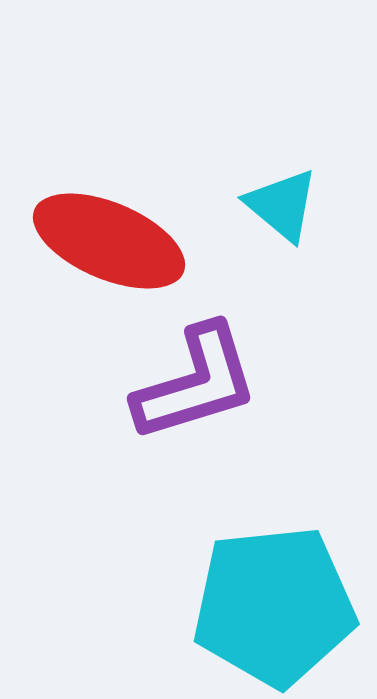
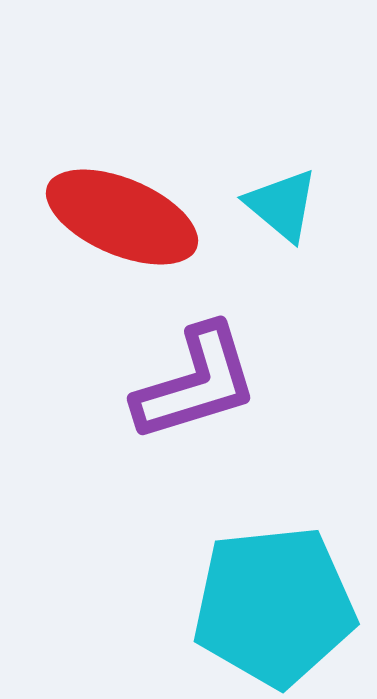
red ellipse: moved 13 px right, 24 px up
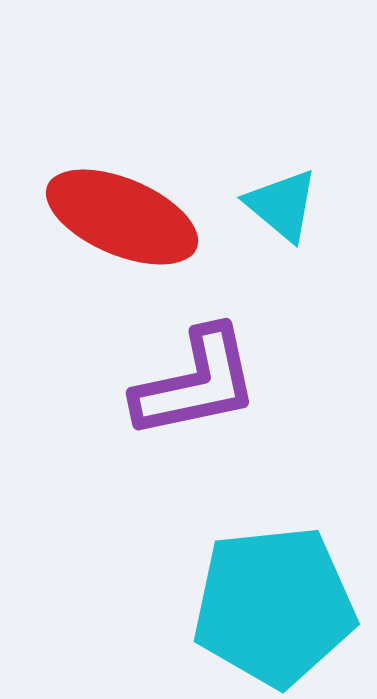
purple L-shape: rotated 5 degrees clockwise
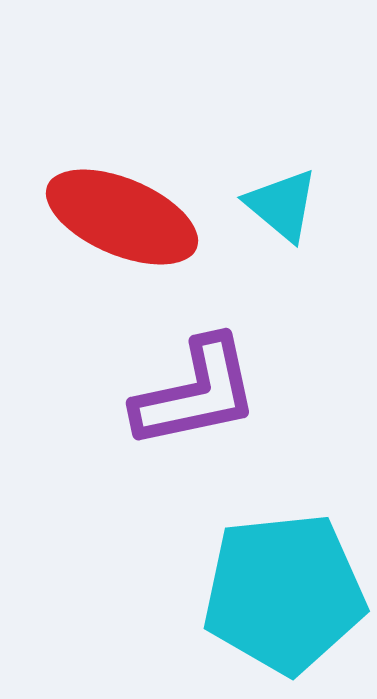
purple L-shape: moved 10 px down
cyan pentagon: moved 10 px right, 13 px up
